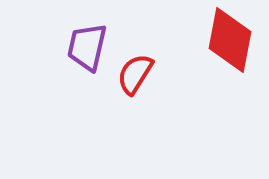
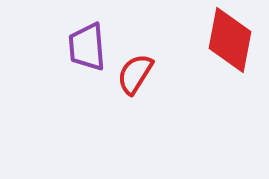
purple trapezoid: rotated 18 degrees counterclockwise
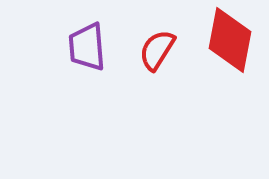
red semicircle: moved 22 px right, 24 px up
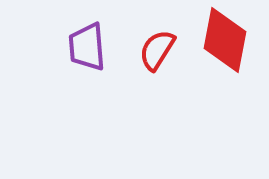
red diamond: moved 5 px left
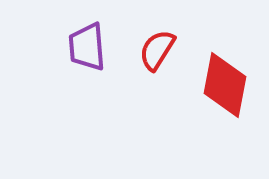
red diamond: moved 45 px down
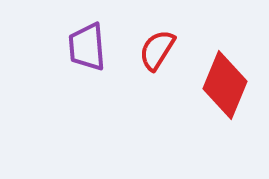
red diamond: rotated 12 degrees clockwise
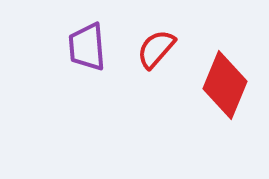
red semicircle: moved 1 px left, 1 px up; rotated 9 degrees clockwise
